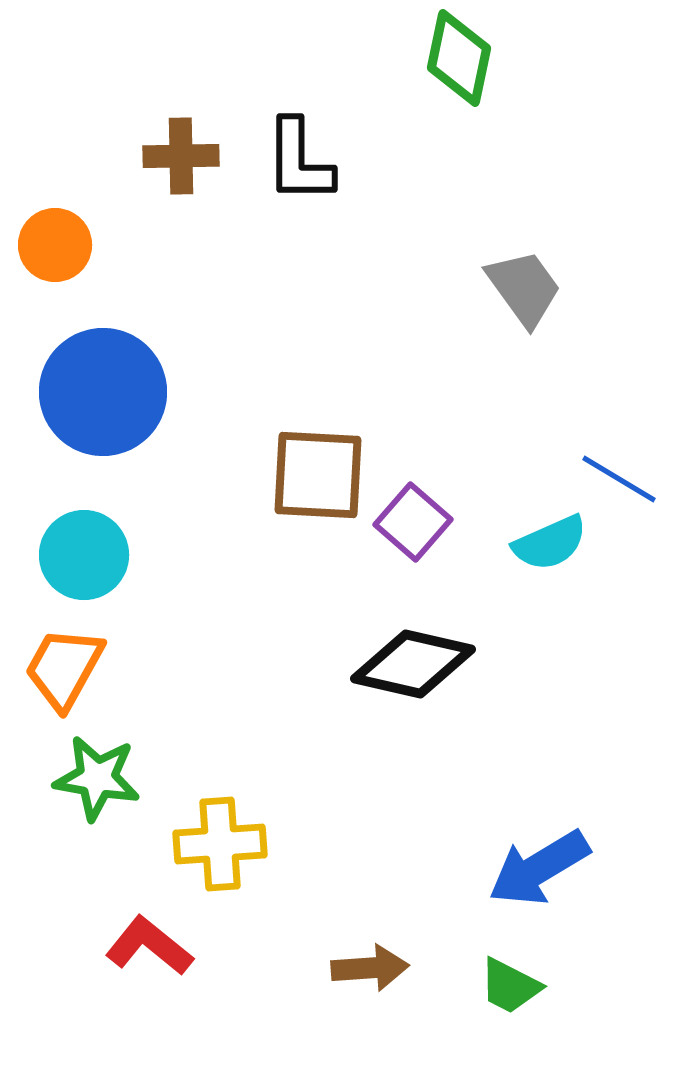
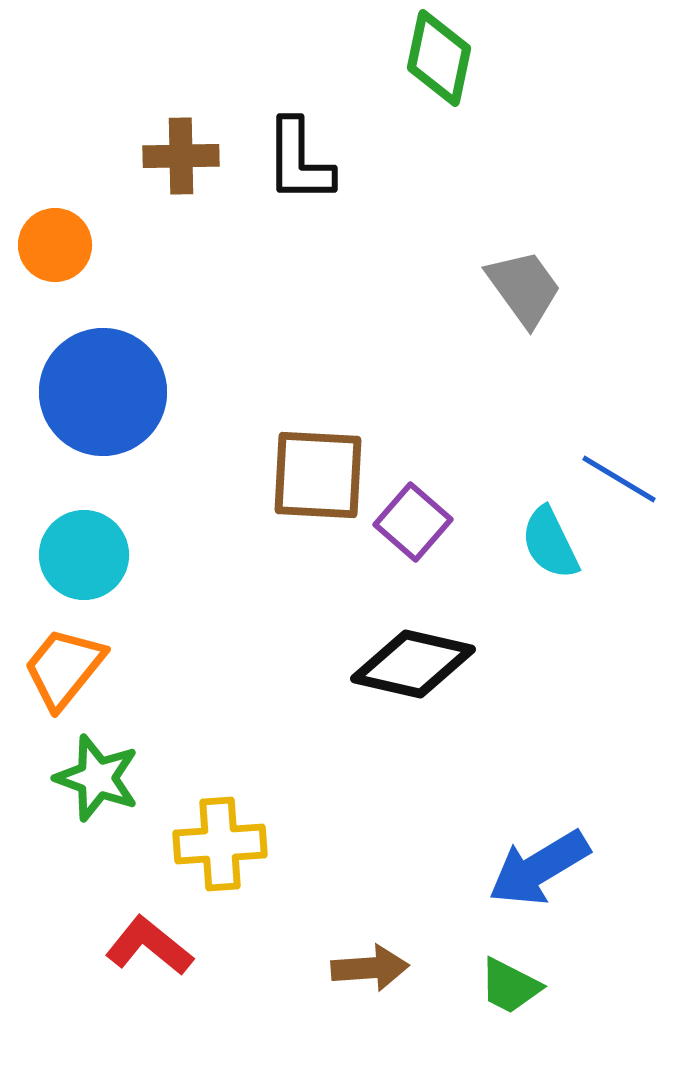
green diamond: moved 20 px left
cyan semicircle: rotated 88 degrees clockwise
orange trapezoid: rotated 10 degrees clockwise
green star: rotated 10 degrees clockwise
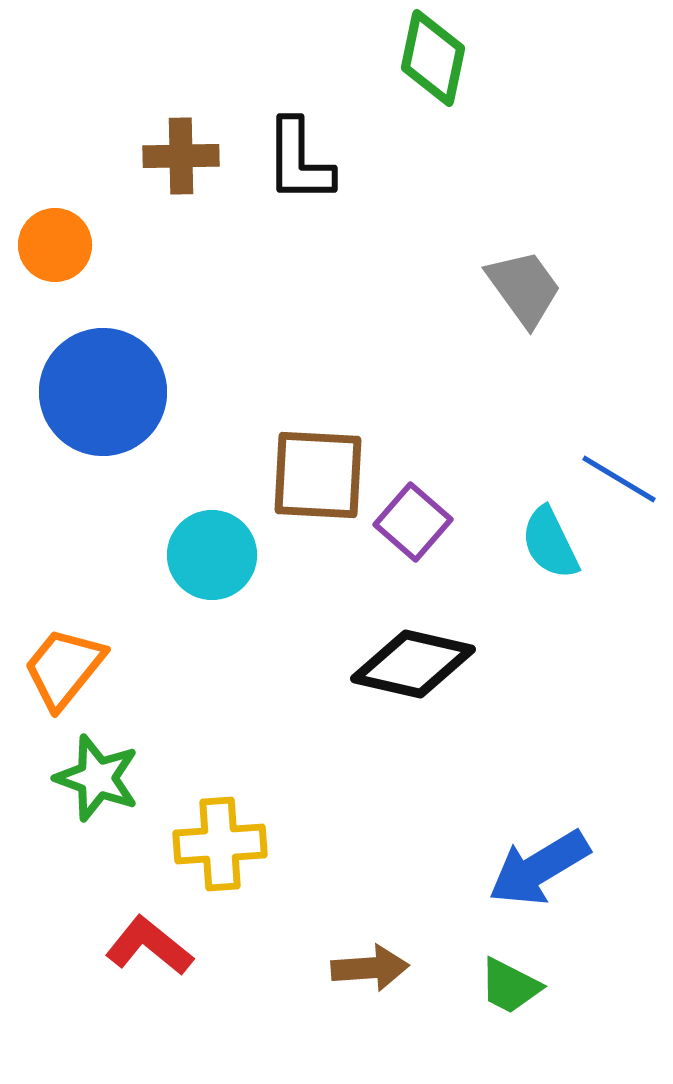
green diamond: moved 6 px left
cyan circle: moved 128 px right
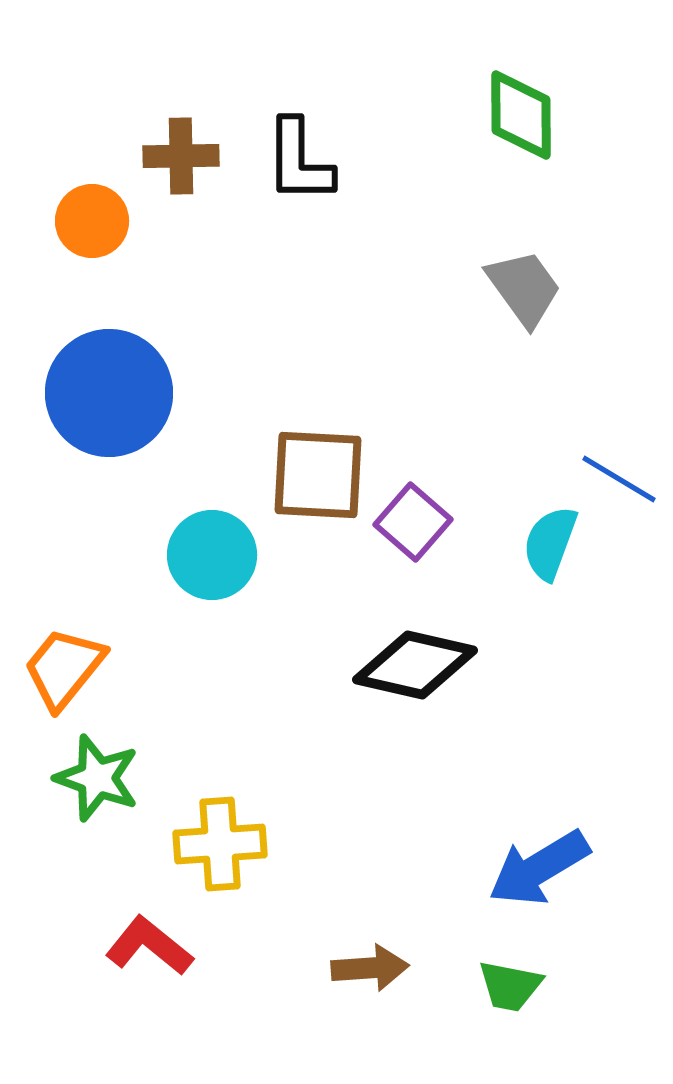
green diamond: moved 88 px right, 57 px down; rotated 12 degrees counterclockwise
orange circle: moved 37 px right, 24 px up
blue circle: moved 6 px right, 1 px down
cyan semicircle: rotated 46 degrees clockwise
black diamond: moved 2 px right, 1 px down
green trapezoid: rotated 16 degrees counterclockwise
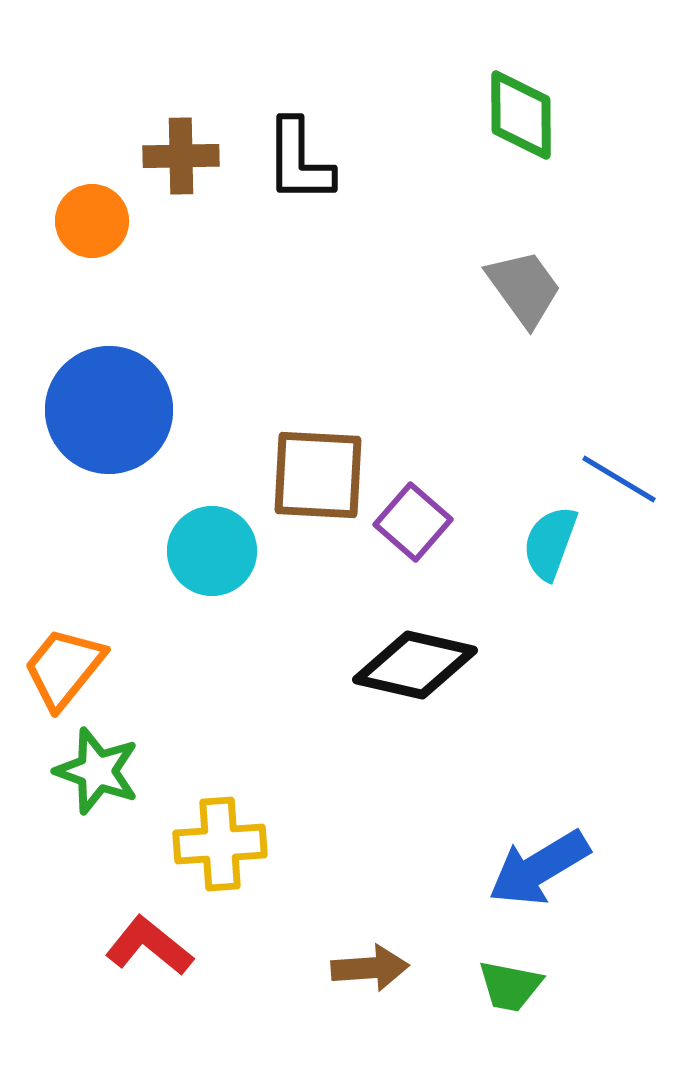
blue circle: moved 17 px down
cyan circle: moved 4 px up
green star: moved 7 px up
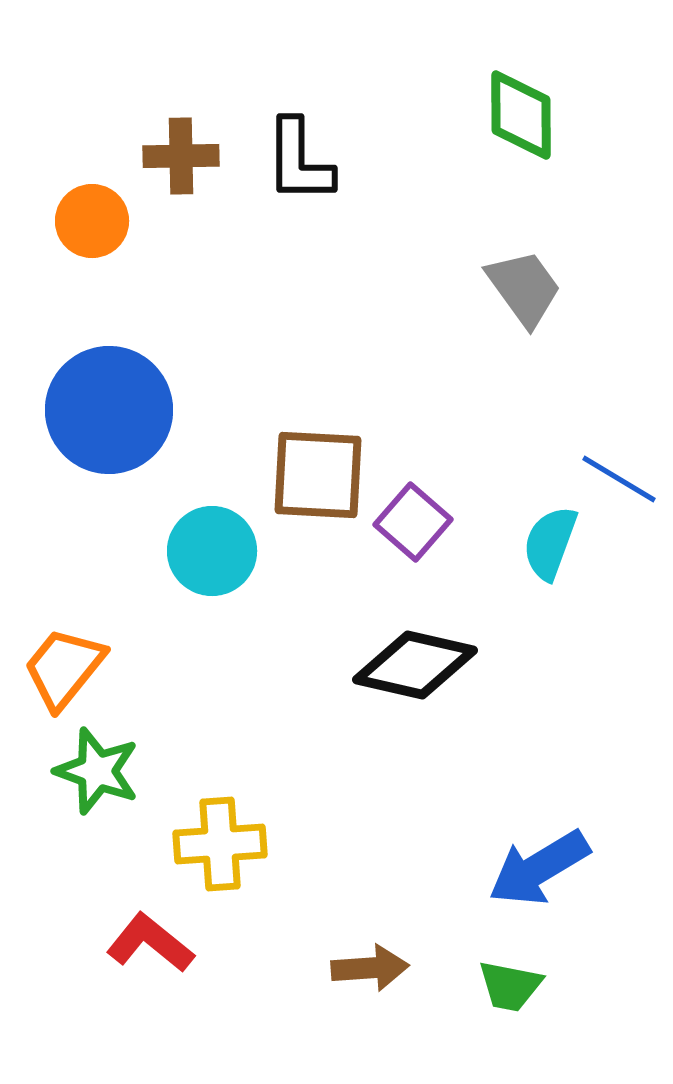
red L-shape: moved 1 px right, 3 px up
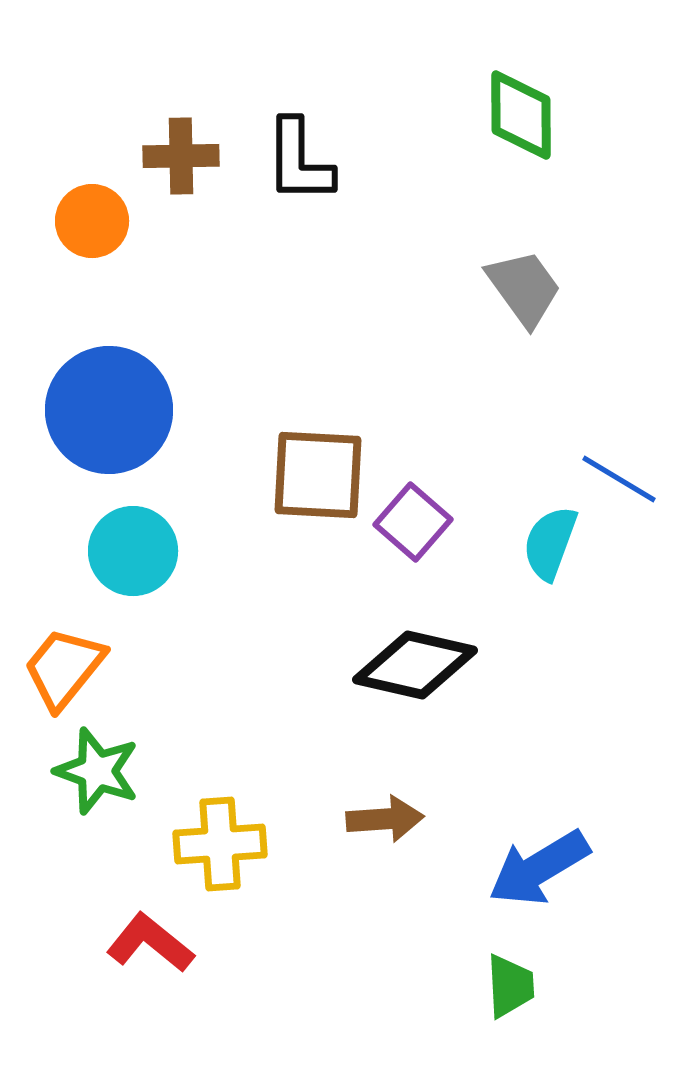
cyan circle: moved 79 px left
brown arrow: moved 15 px right, 149 px up
green trapezoid: rotated 104 degrees counterclockwise
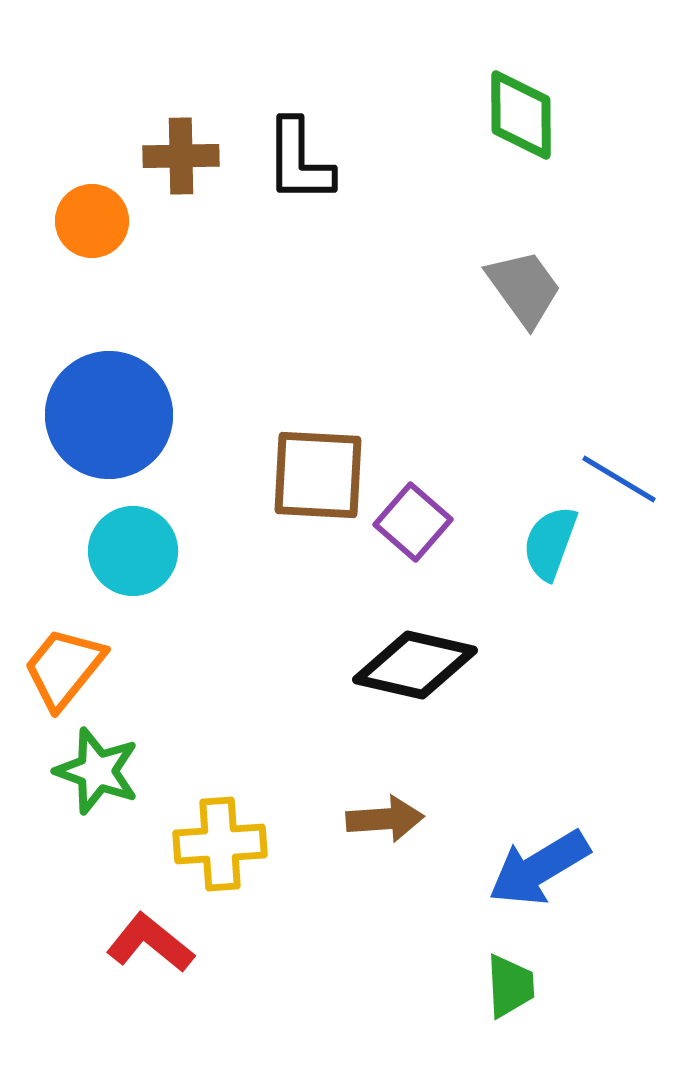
blue circle: moved 5 px down
